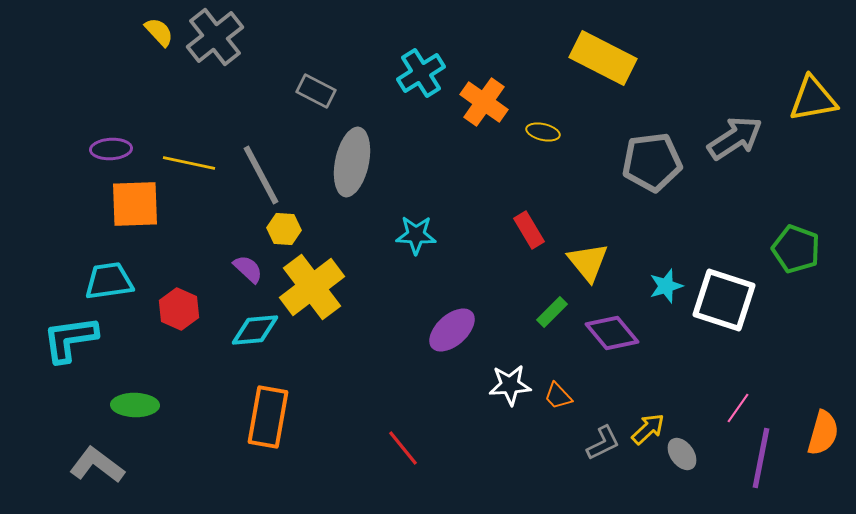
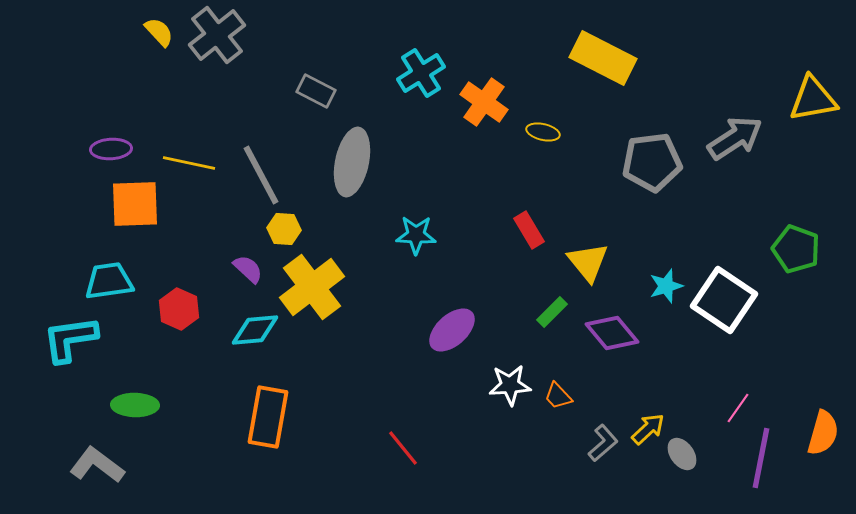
gray cross at (215, 37): moved 2 px right, 2 px up
white square at (724, 300): rotated 16 degrees clockwise
gray L-shape at (603, 443): rotated 15 degrees counterclockwise
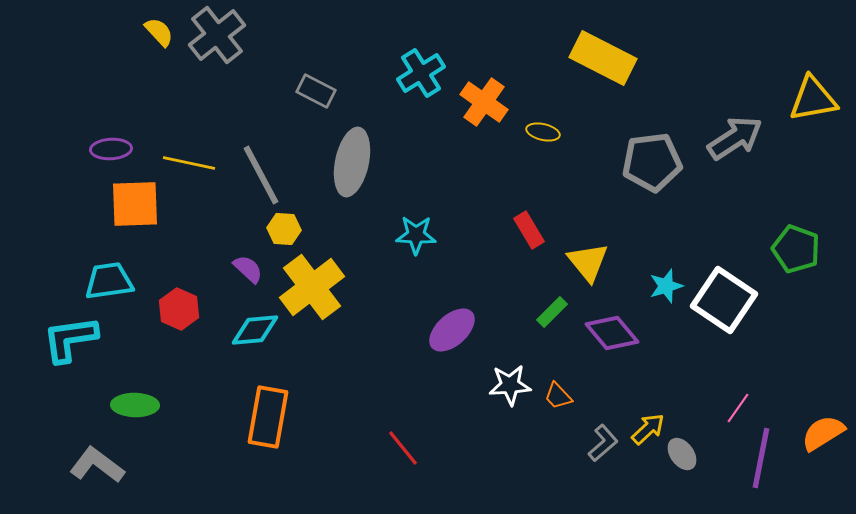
orange semicircle at (823, 433): rotated 138 degrees counterclockwise
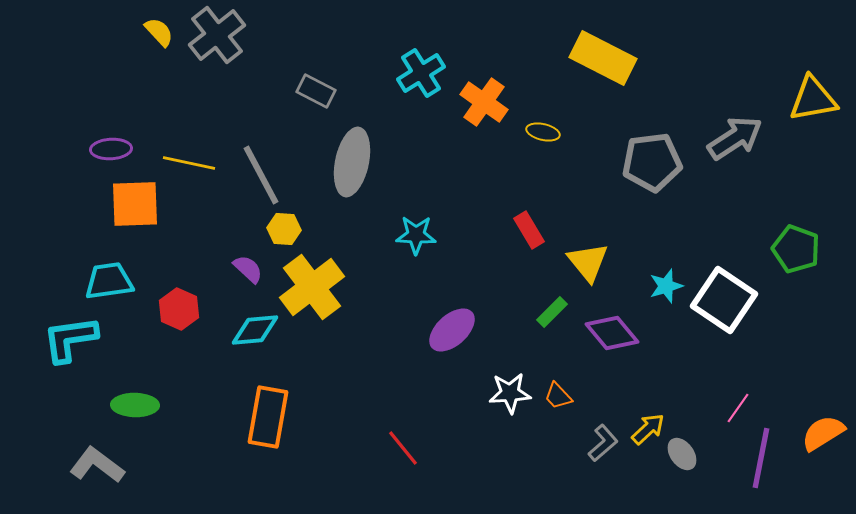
white star at (510, 385): moved 8 px down
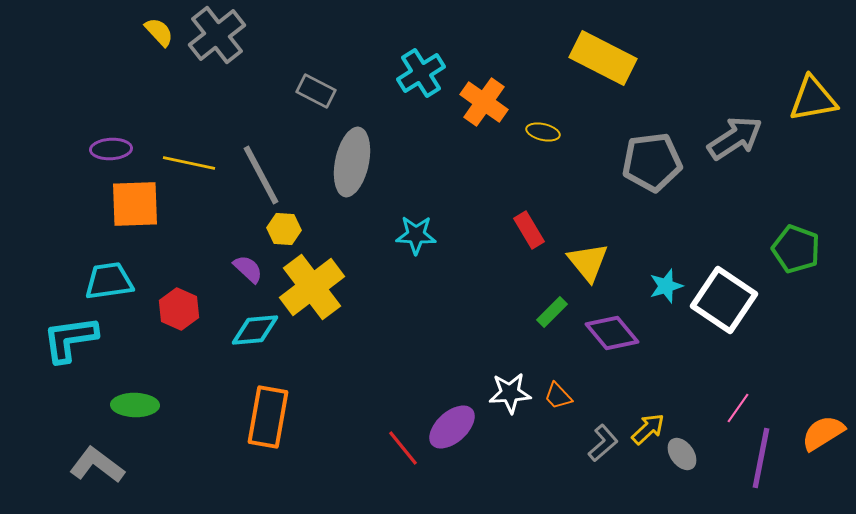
purple ellipse at (452, 330): moved 97 px down
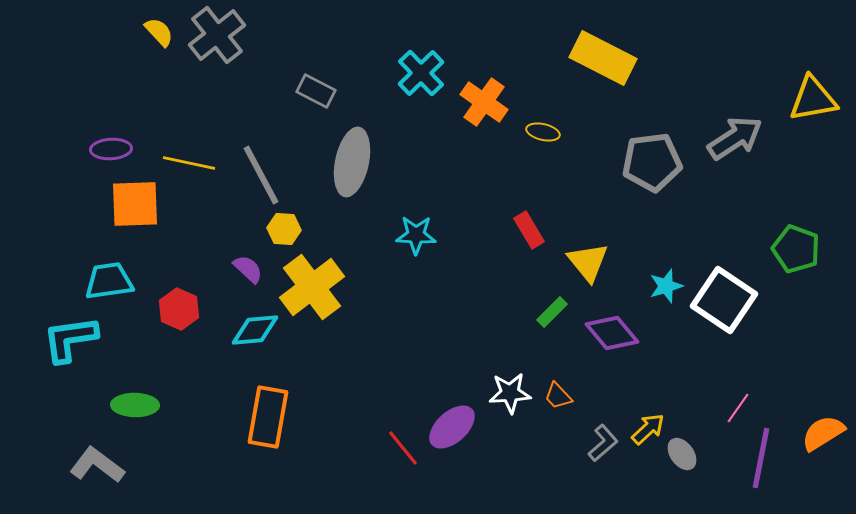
cyan cross at (421, 73): rotated 12 degrees counterclockwise
